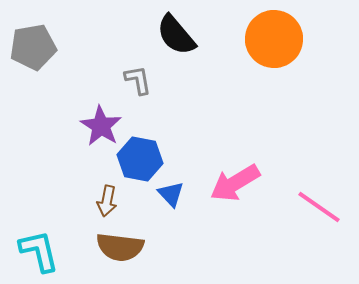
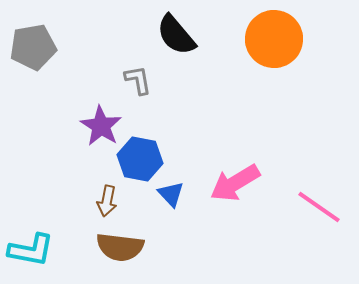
cyan L-shape: moved 8 px left, 1 px up; rotated 114 degrees clockwise
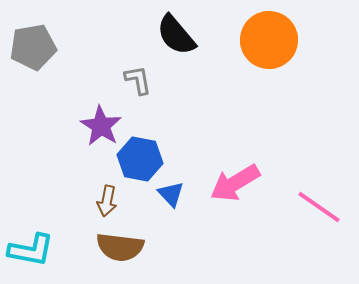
orange circle: moved 5 px left, 1 px down
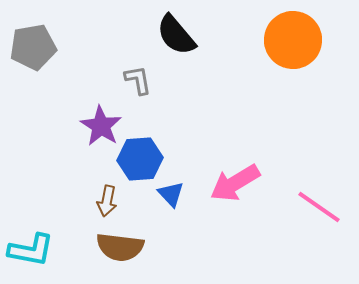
orange circle: moved 24 px right
blue hexagon: rotated 15 degrees counterclockwise
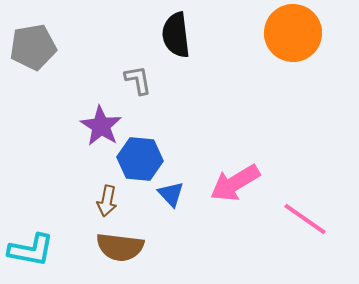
black semicircle: rotated 33 degrees clockwise
orange circle: moved 7 px up
blue hexagon: rotated 9 degrees clockwise
pink line: moved 14 px left, 12 px down
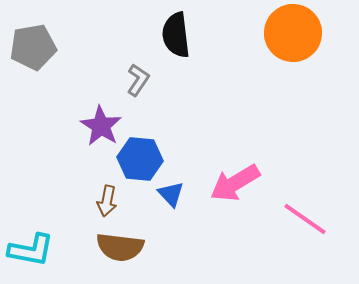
gray L-shape: rotated 44 degrees clockwise
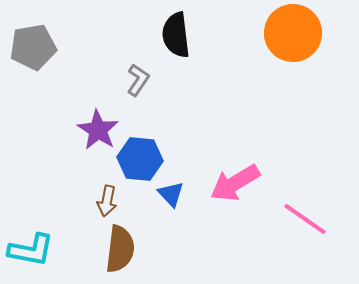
purple star: moved 3 px left, 4 px down
brown semicircle: moved 2 px down; rotated 90 degrees counterclockwise
